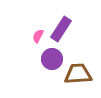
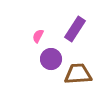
purple rectangle: moved 14 px right
purple circle: moved 1 px left
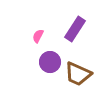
purple circle: moved 1 px left, 3 px down
brown trapezoid: rotated 152 degrees counterclockwise
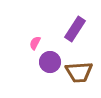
pink semicircle: moved 3 px left, 7 px down
brown trapezoid: moved 1 px right, 2 px up; rotated 28 degrees counterclockwise
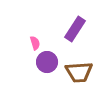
pink semicircle: rotated 136 degrees clockwise
purple circle: moved 3 px left
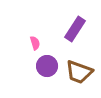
purple circle: moved 4 px down
brown trapezoid: rotated 24 degrees clockwise
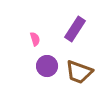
pink semicircle: moved 4 px up
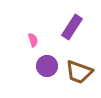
purple rectangle: moved 3 px left, 2 px up
pink semicircle: moved 2 px left, 1 px down
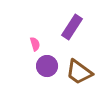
pink semicircle: moved 2 px right, 4 px down
brown trapezoid: rotated 16 degrees clockwise
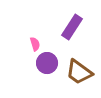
purple circle: moved 3 px up
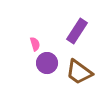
purple rectangle: moved 5 px right, 4 px down
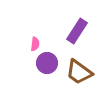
pink semicircle: rotated 24 degrees clockwise
